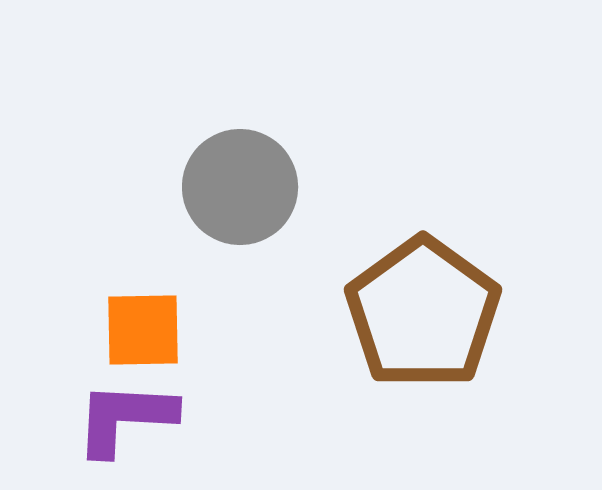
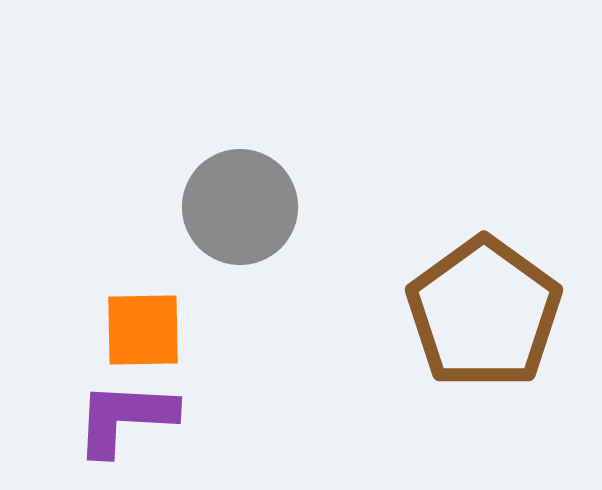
gray circle: moved 20 px down
brown pentagon: moved 61 px right
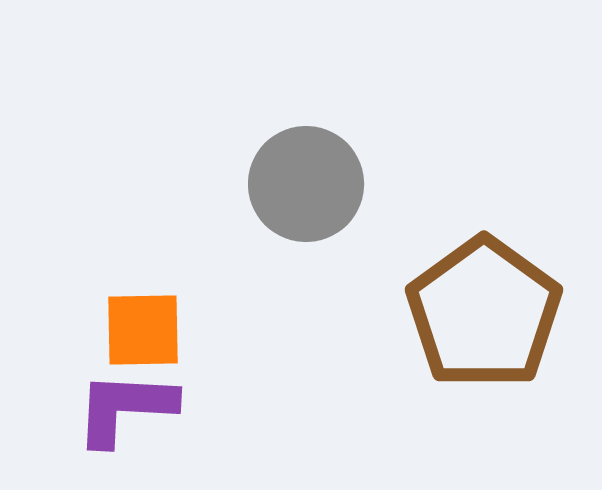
gray circle: moved 66 px right, 23 px up
purple L-shape: moved 10 px up
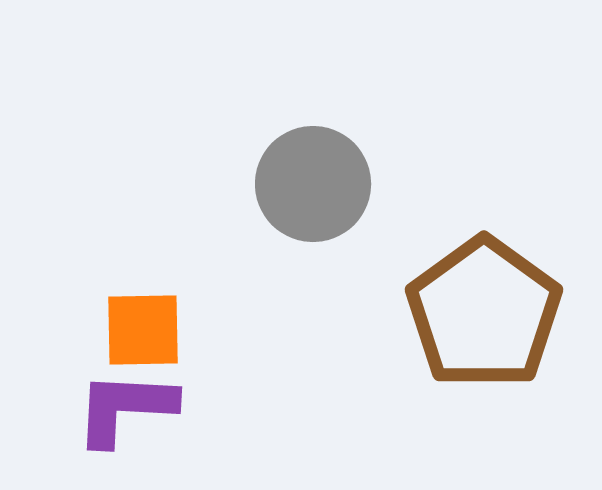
gray circle: moved 7 px right
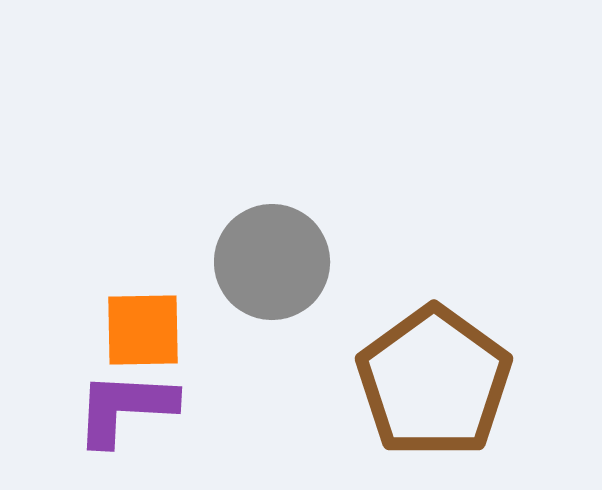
gray circle: moved 41 px left, 78 px down
brown pentagon: moved 50 px left, 69 px down
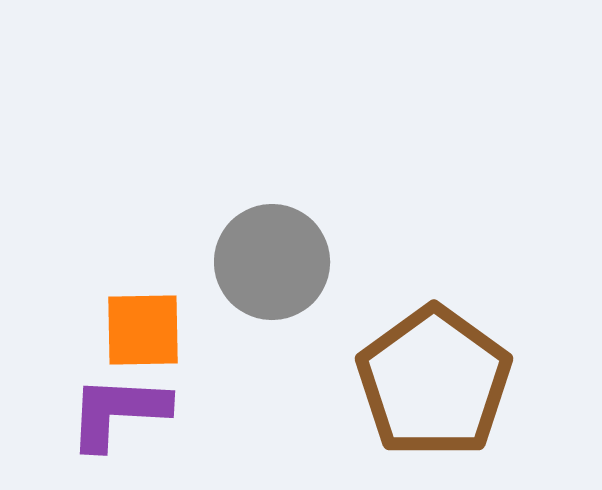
purple L-shape: moved 7 px left, 4 px down
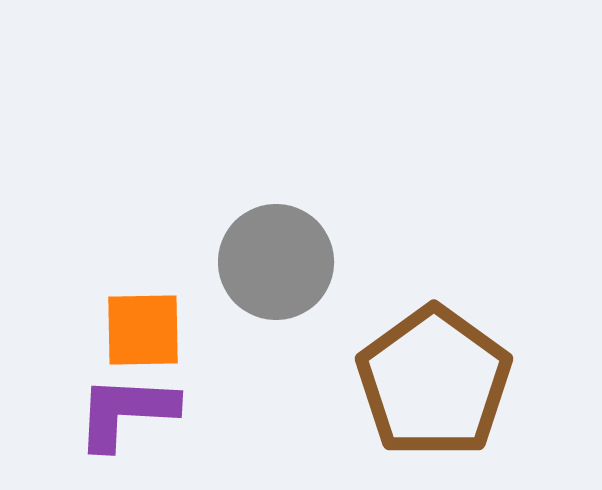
gray circle: moved 4 px right
purple L-shape: moved 8 px right
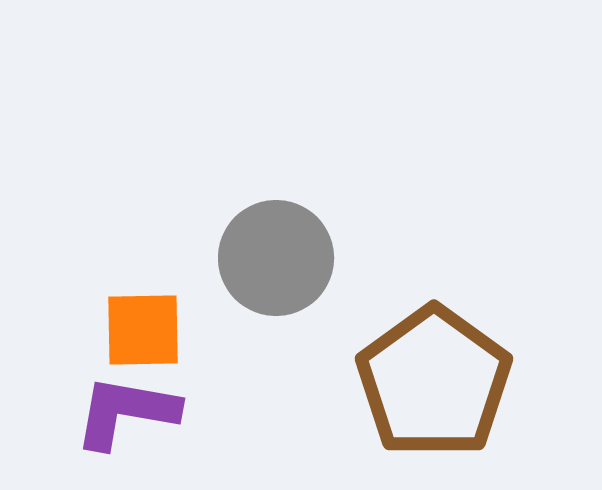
gray circle: moved 4 px up
purple L-shape: rotated 7 degrees clockwise
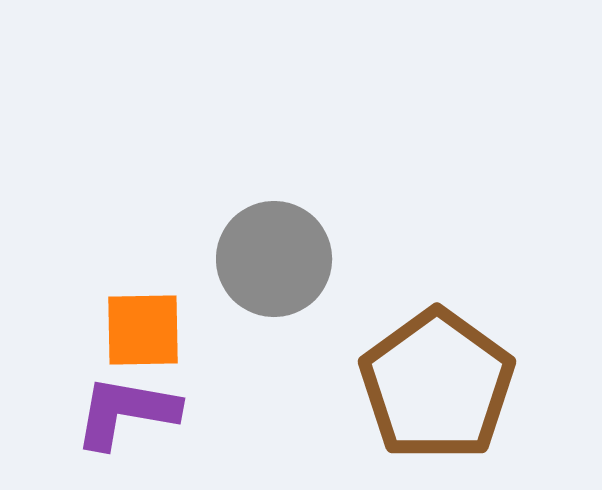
gray circle: moved 2 px left, 1 px down
brown pentagon: moved 3 px right, 3 px down
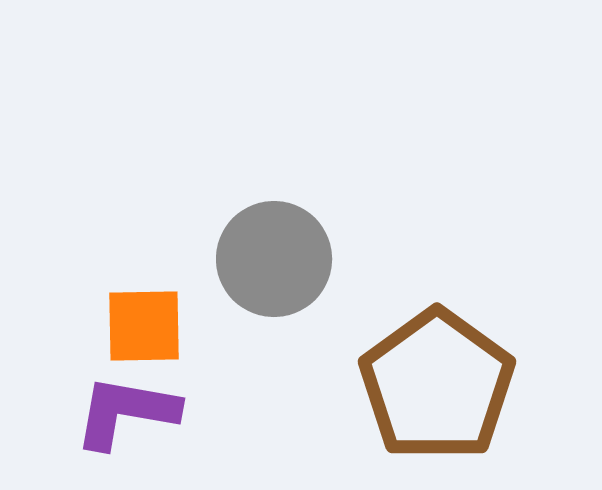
orange square: moved 1 px right, 4 px up
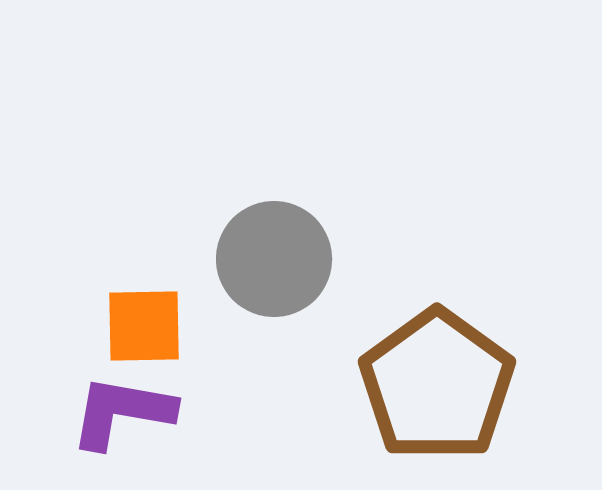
purple L-shape: moved 4 px left
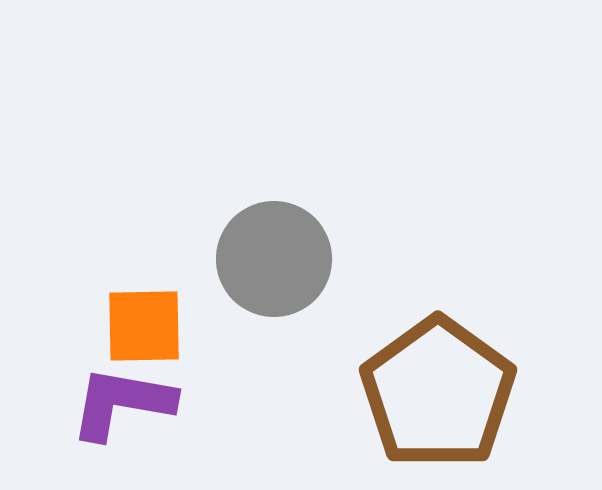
brown pentagon: moved 1 px right, 8 px down
purple L-shape: moved 9 px up
